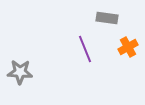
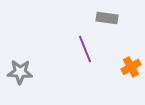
orange cross: moved 3 px right, 20 px down
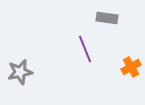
gray star: rotated 15 degrees counterclockwise
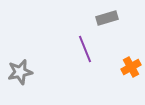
gray rectangle: rotated 25 degrees counterclockwise
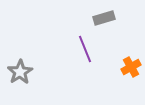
gray rectangle: moved 3 px left
gray star: rotated 20 degrees counterclockwise
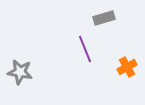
orange cross: moved 4 px left
gray star: rotated 30 degrees counterclockwise
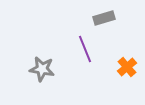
orange cross: rotated 12 degrees counterclockwise
gray star: moved 22 px right, 3 px up
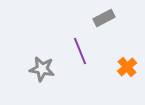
gray rectangle: rotated 10 degrees counterclockwise
purple line: moved 5 px left, 2 px down
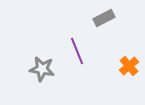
purple line: moved 3 px left
orange cross: moved 2 px right, 1 px up
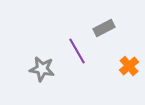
gray rectangle: moved 10 px down
purple line: rotated 8 degrees counterclockwise
